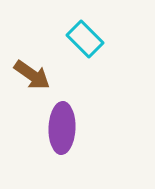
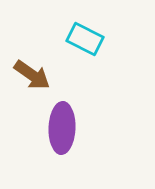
cyan rectangle: rotated 18 degrees counterclockwise
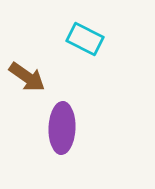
brown arrow: moved 5 px left, 2 px down
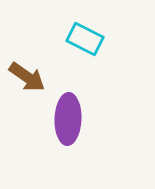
purple ellipse: moved 6 px right, 9 px up
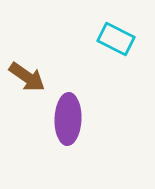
cyan rectangle: moved 31 px right
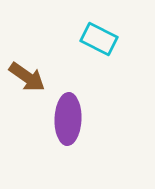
cyan rectangle: moved 17 px left
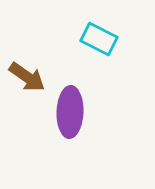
purple ellipse: moved 2 px right, 7 px up
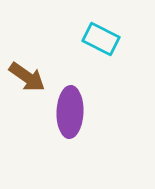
cyan rectangle: moved 2 px right
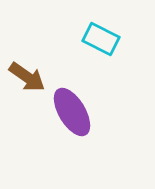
purple ellipse: moved 2 px right; rotated 33 degrees counterclockwise
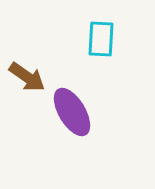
cyan rectangle: rotated 66 degrees clockwise
